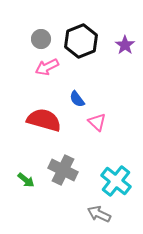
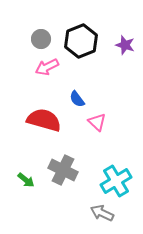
purple star: rotated 18 degrees counterclockwise
cyan cross: rotated 20 degrees clockwise
gray arrow: moved 3 px right, 1 px up
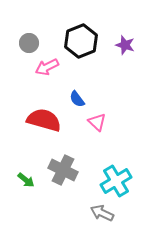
gray circle: moved 12 px left, 4 px down
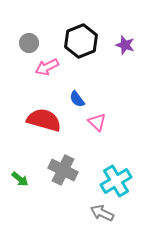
green arrow: moved 6 px left, 1 px up
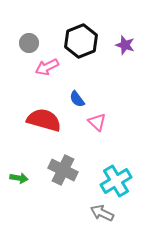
green arrow: moved 1 px left, 1 px up; rotated 30 degrees counterclockwise
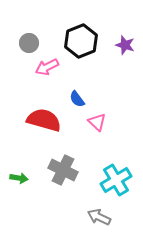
cyan cross: moved 1 px up
gray arrow: moved 3 px left, 4 px down
